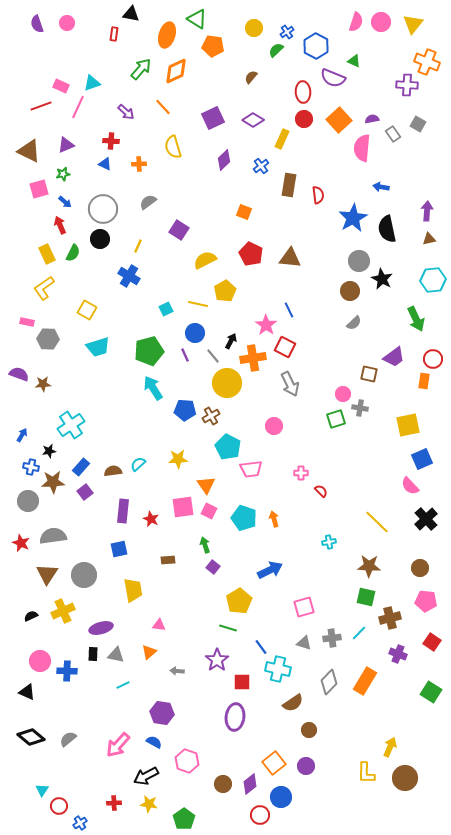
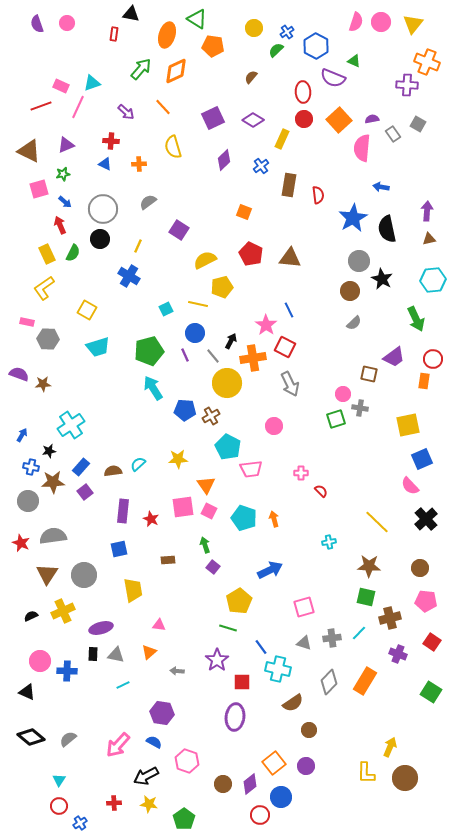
yellow pentagon at (225, 291): moved 3 px left, 4 px up; rotated 15 degrees clockwise
cyan triangle at (42, 790): moved 17 px right, 10 px up
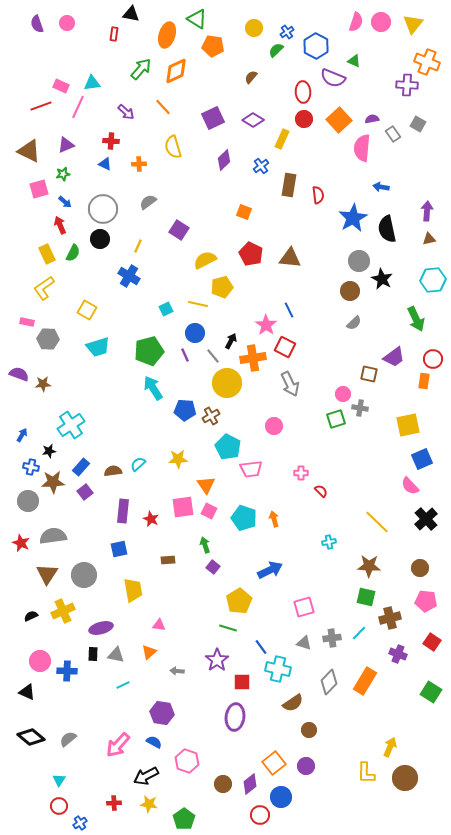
cyan triangle at (92, 83): rotated 12 degrees clockwise
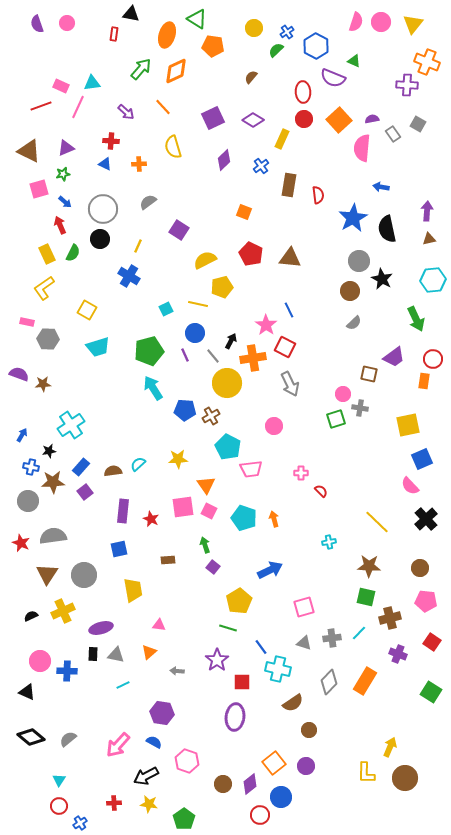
purple triangle at (66, 145): moved 3 px down
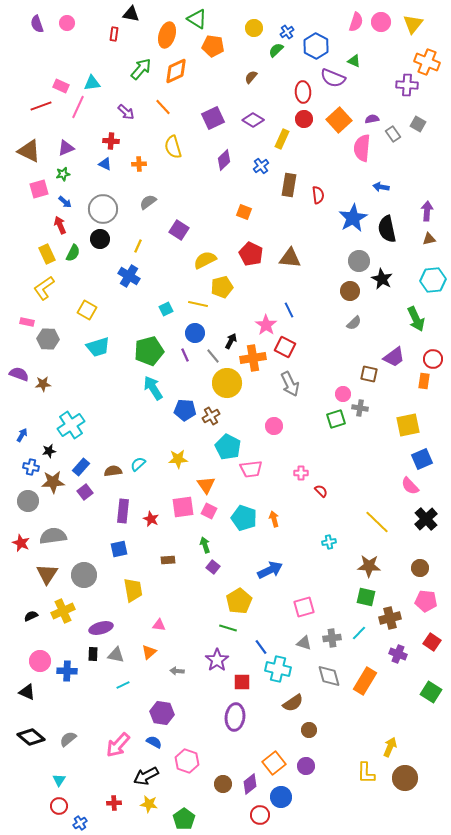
gray diamond at (329, 682): moved 6 px up; rotated 60 degrees counterclockwise
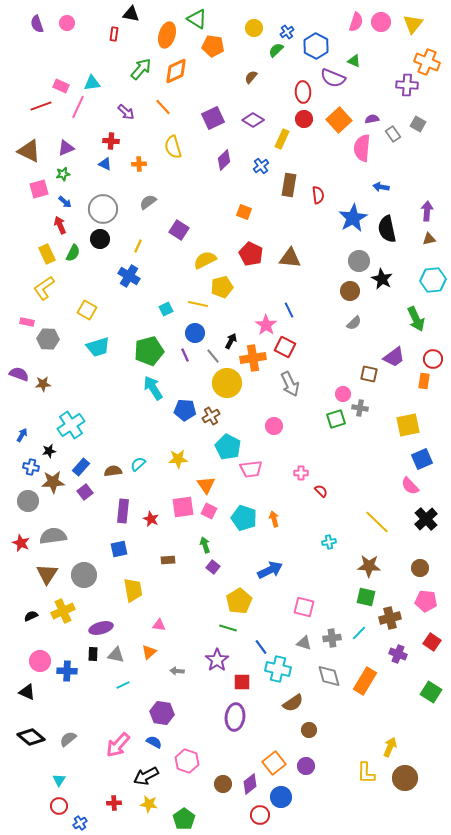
pink square at (304, 607): rotated 30 degrees clockwise
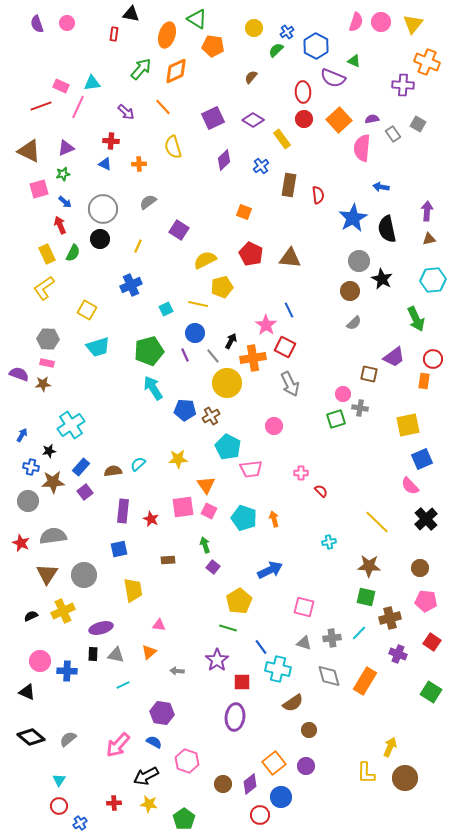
purple cross at (407, 85): moved 4 px left
yellow rectangle at (282, 139): rotated 60 degrees counterclockwise
blue cross at (129, 276): moved 2 px right, 9 px down; rotated 35 degrees clockwise
pink rectangle at (27, 322): moved 20 px right, 41 px down
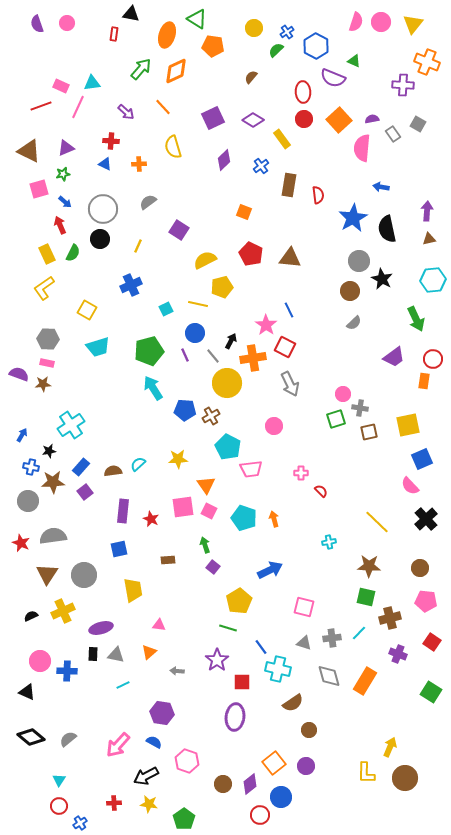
brown square at (369, 374): moved 58 px down; rotated 24 degrees counterclockwise
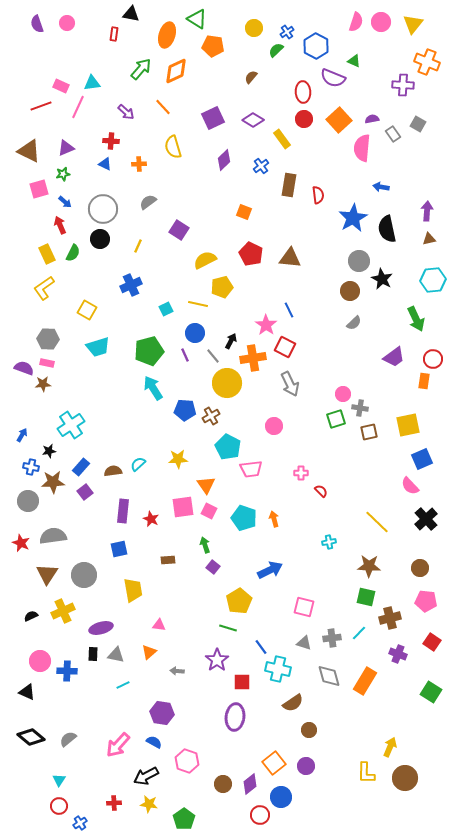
purple semicircle at (19, 374): moved 5 px right, 6 px up
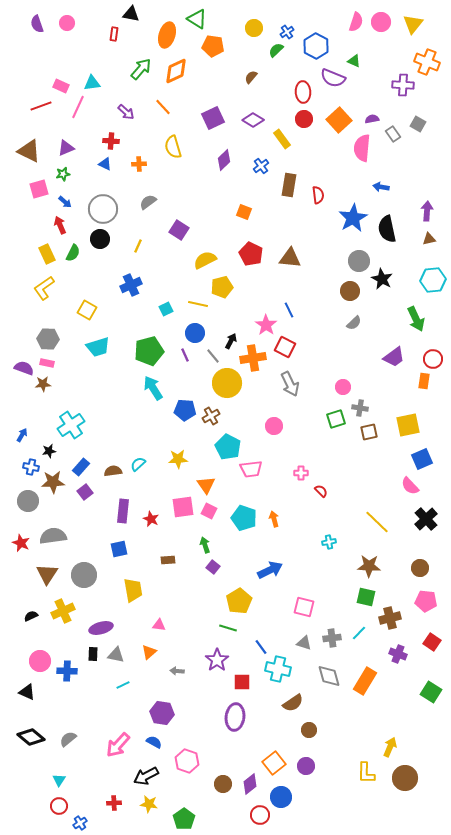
pink circle at (343, 394): moved 7 px up
